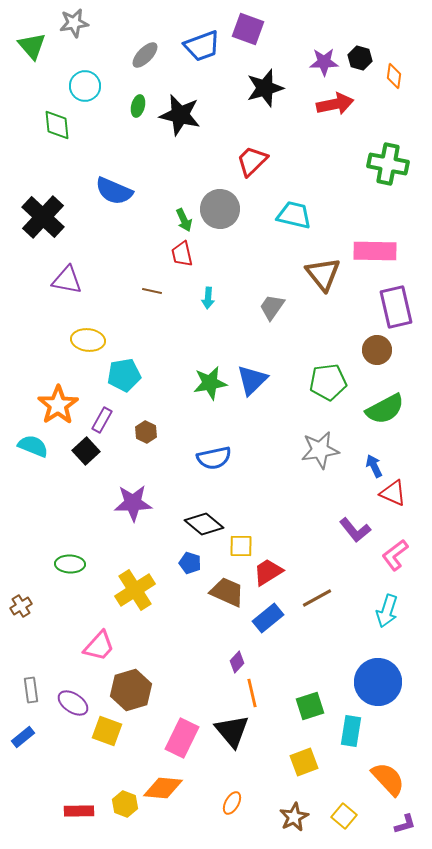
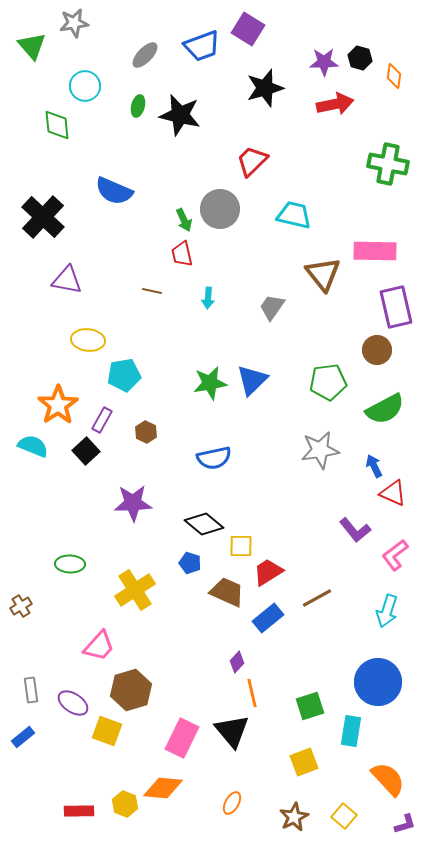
purple square at (248, 29): rotated 12 degrees clockwise
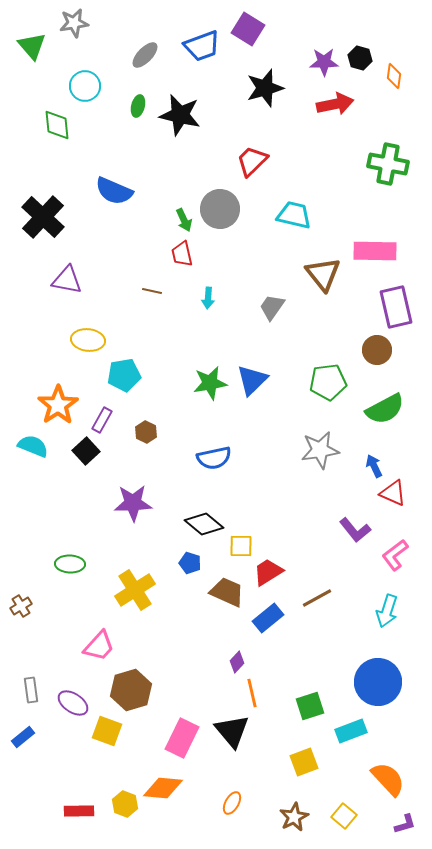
cyan rectangle at (351, 731): rotated 60 degrees clockwise
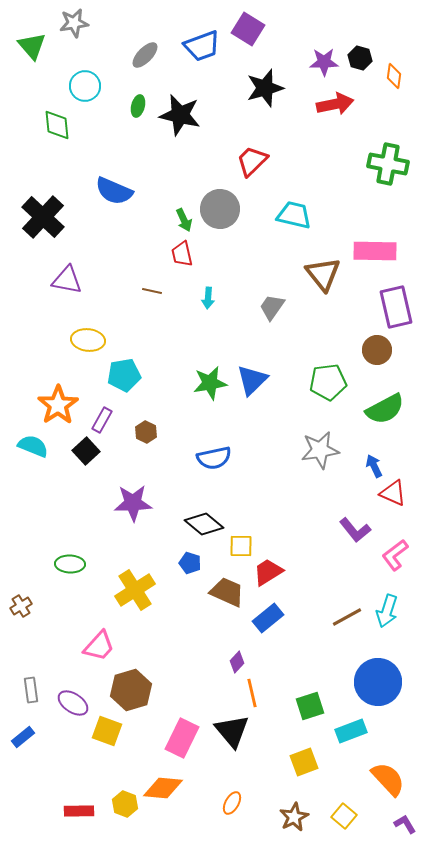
brown line at (317, 598): moved 30 px right, 19 px down
purple L-shape at (405, 824): rotated 105 degrees counterclockwise
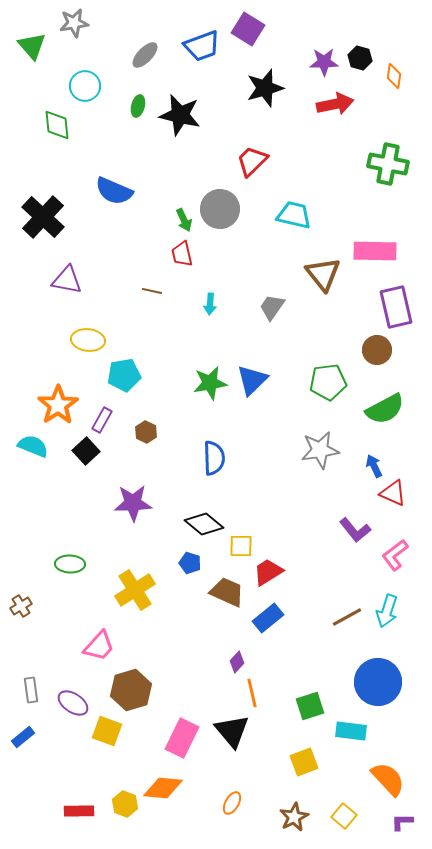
cyan arrow at (208, 298): moved 2 px right, 6 px down
blue semicircle at (214, 458): rotated 80 degrees counterclockwise
cyan rectangle at (351, 731): rotated 28 degrees clockwise
purple L-shape at (405, 824): moved 3 px left, 2 px up; rotated 60 degrees counterclockwise
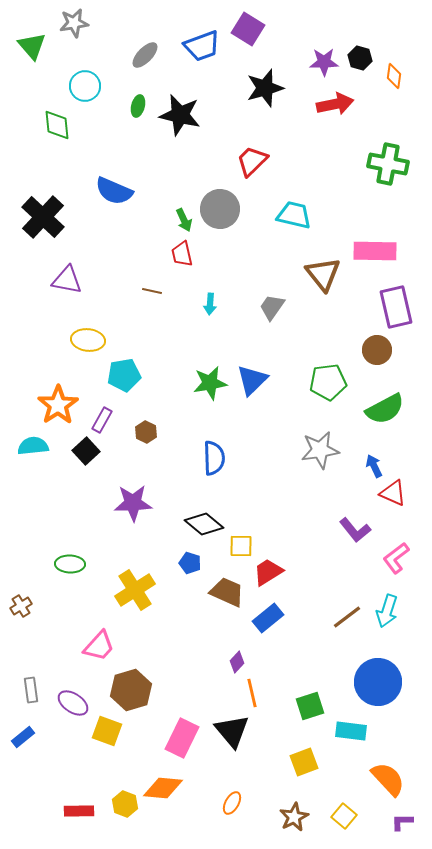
cyan semicircle at (33, 446): rotated 28 degrees counterclockwise
pink L-shape at (395, 555): moved 1 px right, 3 px down
brown line at (347, 617): rotated 8 degrees counterclockwise
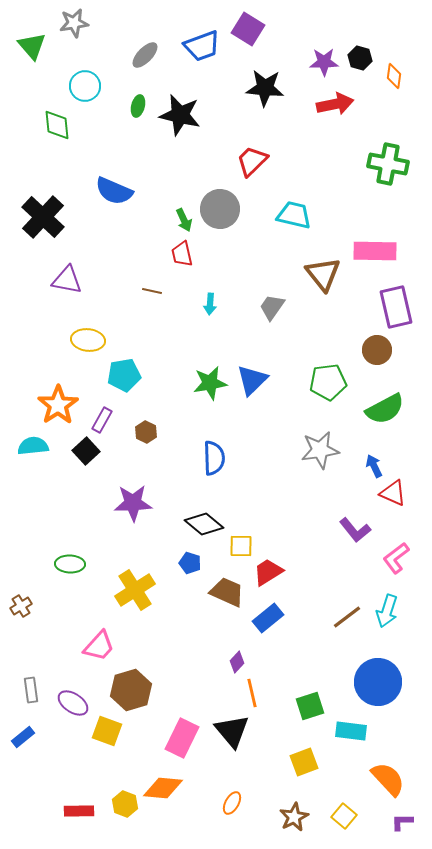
black star at (265, 88): rotated 21 degrees clockwise
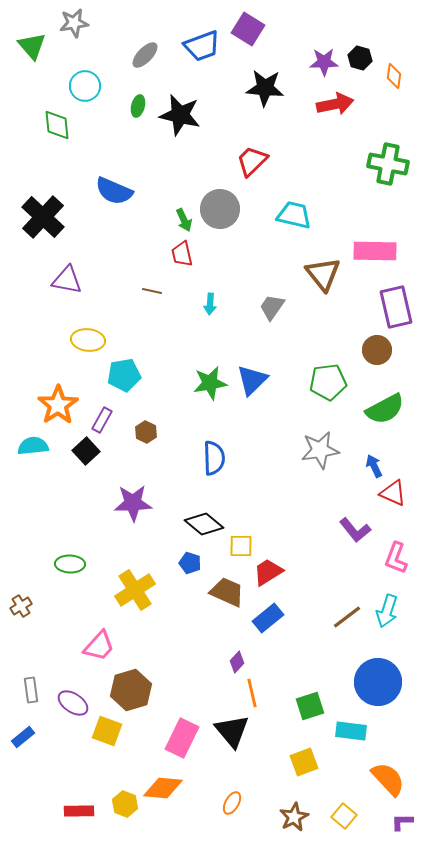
pink L-shape at (396, 558): rotated 32 degrees counterclockwise
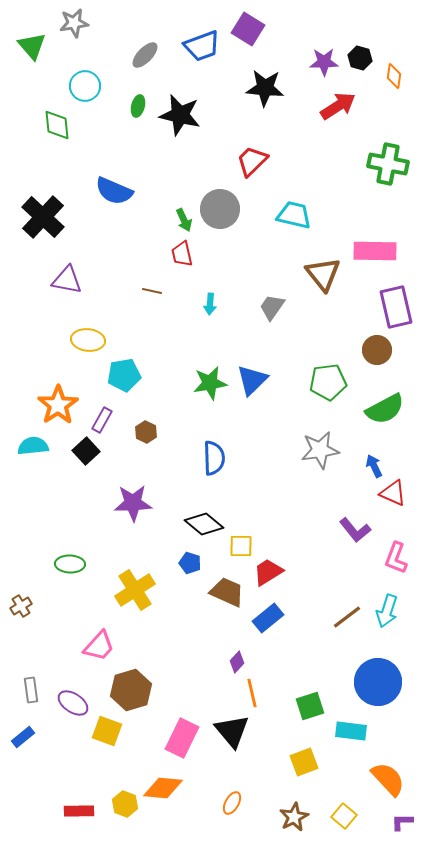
red arrow at (335, 104): moved 3 px right, 2 px down; rotated 21 degrees counterclockwise
